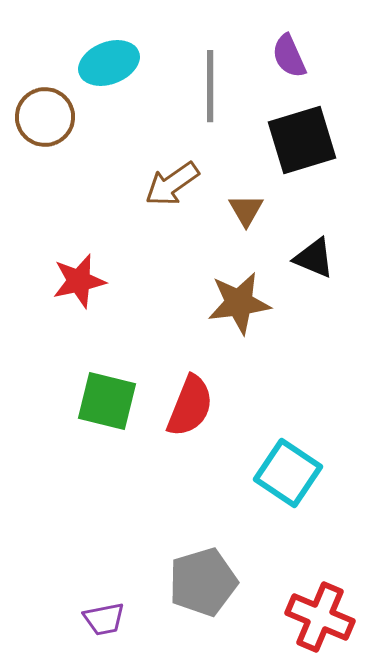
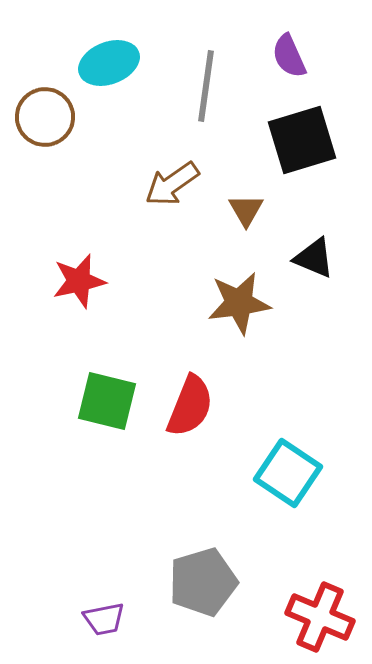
gray line: moved 4 px left; rotated 8 degrees clockwise
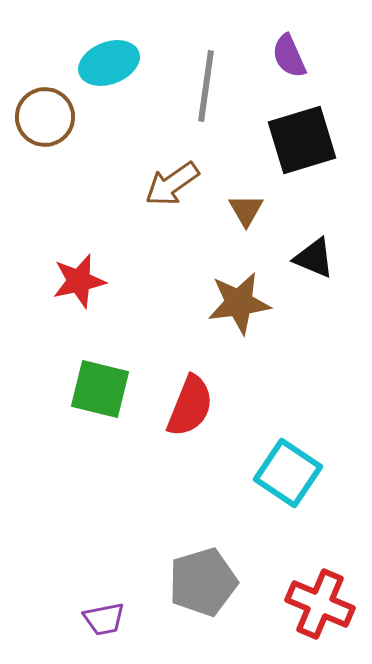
green square: moved 7 px left, 12 px up
red cross: moved 13 px up
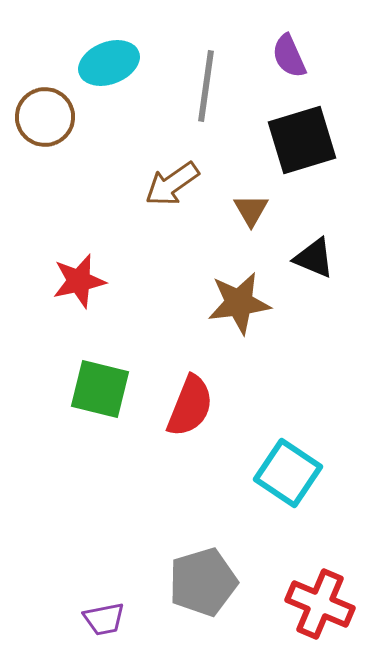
brown triangle: moved 5 px right
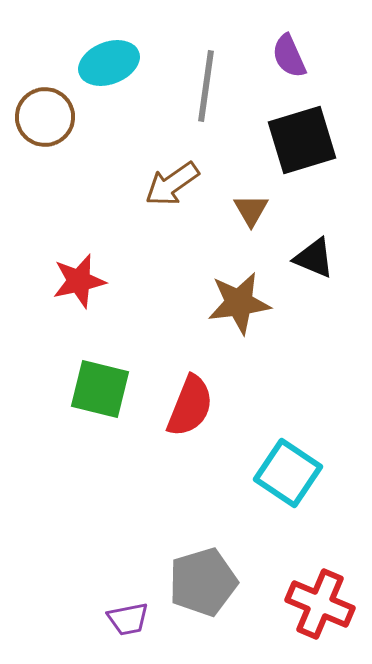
purple trapezoid: moved 24 px right
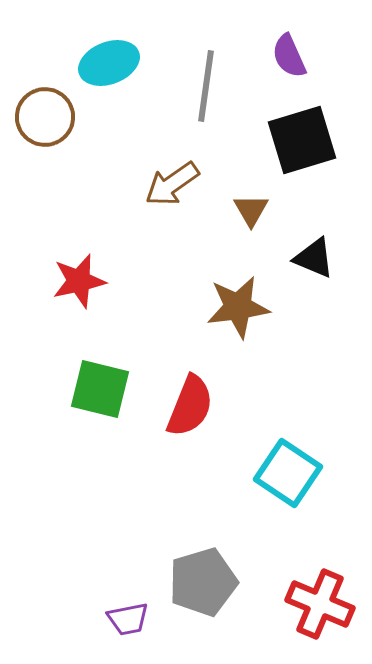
brown star: moved 1 px left, 4 px down
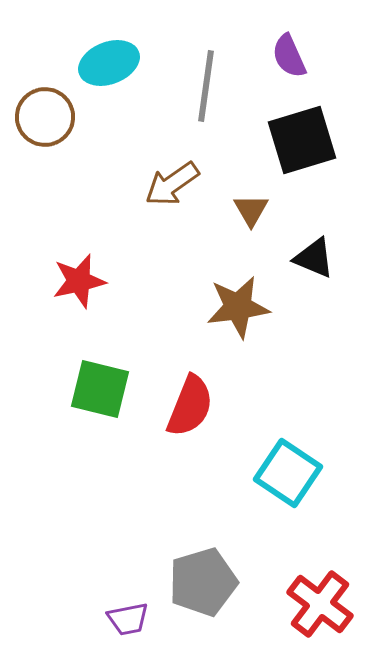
red cross: rotated 14 degrees clockwise
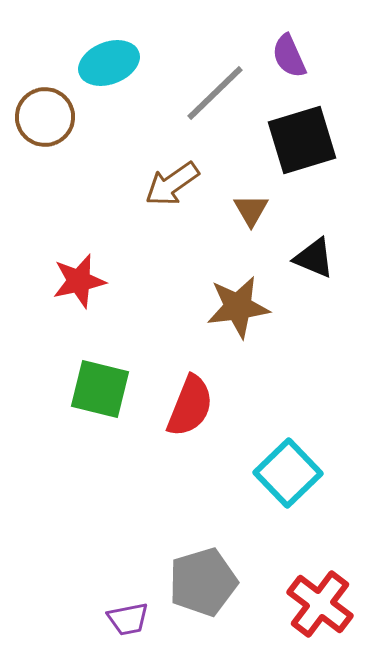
gray line: moved 9 px right, 7 px down; rotated 38 degrees clockwise
cyan square: rotated 12 degrees clockwise
